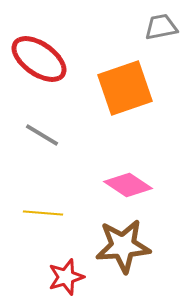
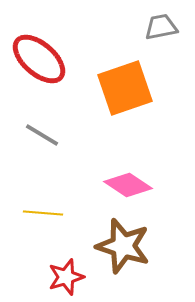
red ellipse: rotated 6 degrees clockwise
brown star: rotated 22 degrees clockwise
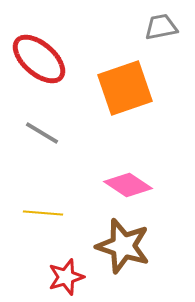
gray line: moved 2 px up
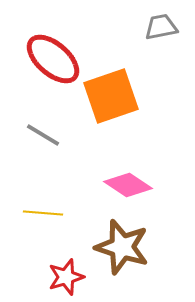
red ellipse: moved 14 px right
orange square: moved 14 px left, 8 px down
gray line: moved 1 px right, 2 px down
brown star: moved 1 px left, 1 px down
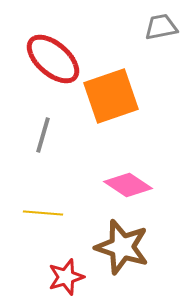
gray line: rotated 75 degrees clockwise
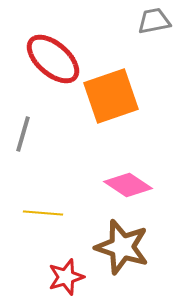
gray trapezoid: moved 7 px left, 6 px up
gray line: moved 20 px left, 1 px up
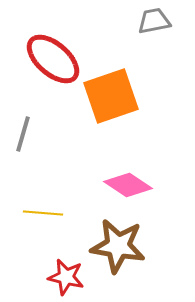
brown star: moved 4 px left, 1 px up; rotated 8 degrees counterclockwise
red star: rotated 30 degrees clockwise
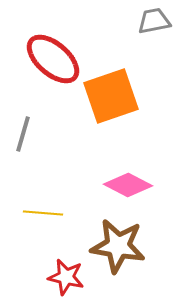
pink diamond: rotated 6 degrees counterclockwise
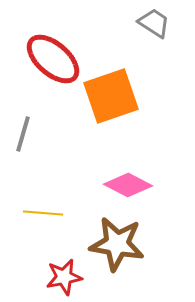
gray trapezoid: moved 2 px down; rotated 44 degrees clockwise
brown star: moved 1 px left, 2 px up
red star: moved 2 px left; rotated 24 degrees counterclockwise
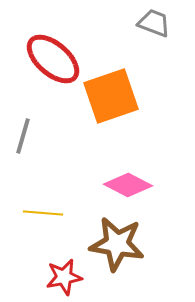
gray trapezoid: rotated 12 degrees counterclockwise
gray line: moved 2 px down
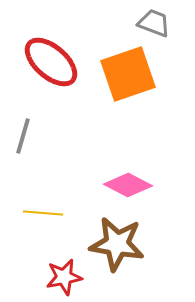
red ellipse: moved 2 px left, 3 px down
orange square: moved 17 px right, 22 px up
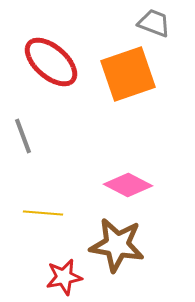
gray line: rotated 36 degrees counterclockwise
brown star: moved 1 px down
